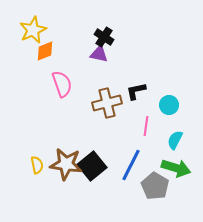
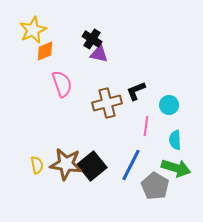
black cross: moved 12 px left, 2 px down
black L-shape: rotated 10 degrees counterclockwise
cyan semicircle: rotated 30 degrees counterclockwise
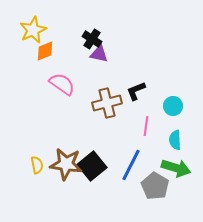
pink semicircle: rotated 36 degrees counterclockwise
cyan circle: moved 4 px right, 1 px down
